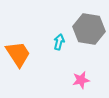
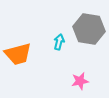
orange trapezoid: rotated 108 degrees clockwise
pink star: moved 1 px left, 1 px down
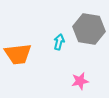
orange trapezoid: rotated 8 degrees clockwise
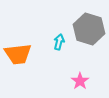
gray hexagon: rotated 8 degrees clockwise
pink star: rotated 24 degrees counterclockwise
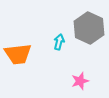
gray hexagon: moved 1 px up; rotated 8 degrees clockwise
pink star: rotated 18 degrees clockwise
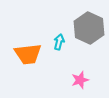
orange trapezoid: moved 10 px right
pink star: moved 1 px up
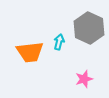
orange trapezoid: moved 2 px right, 2 px up
pink star: moved 4 px right, 1 px up
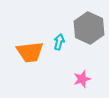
pink star: moved 2 px left
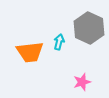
pink star: moved 3 px down
